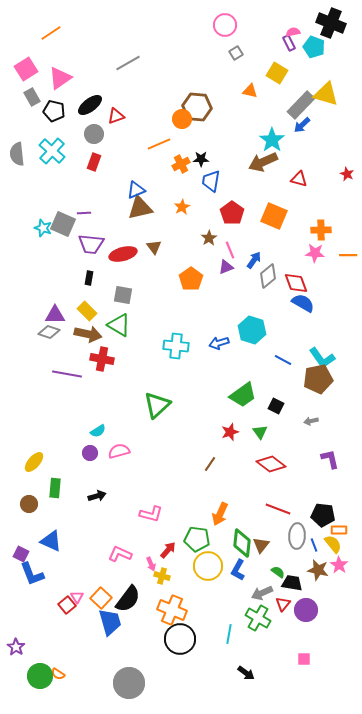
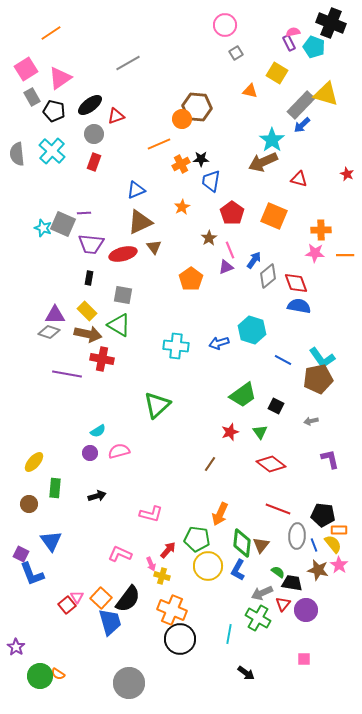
brown triangle at (140, 208): moved 14 px down; rotated 12 degrees counterclockwise
orange line at (348, 255): moved 3 px left
blue semicircle at (303, 303): moved 4 px left, 3 px down; rotated 20 degrees counterclockwise
blue triangle at (51, 541): rotated 30 degrees clockwise
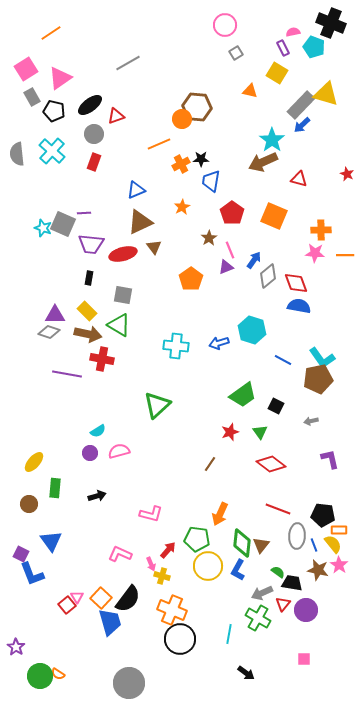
purple rectangle at (289, 43): moved 6 px left, 5 px down
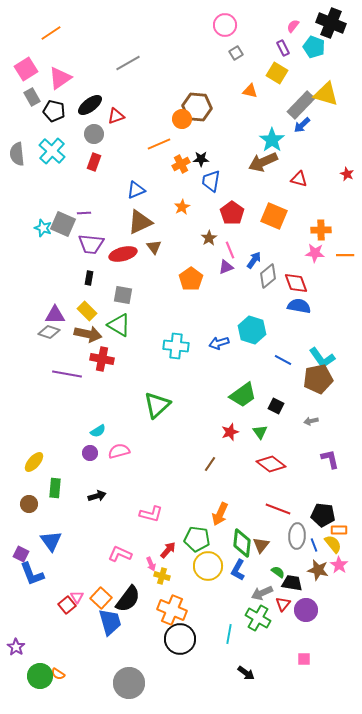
pink semicircle at (293, 32): moved 6 px up; rotated 40 degrees counterclockwise
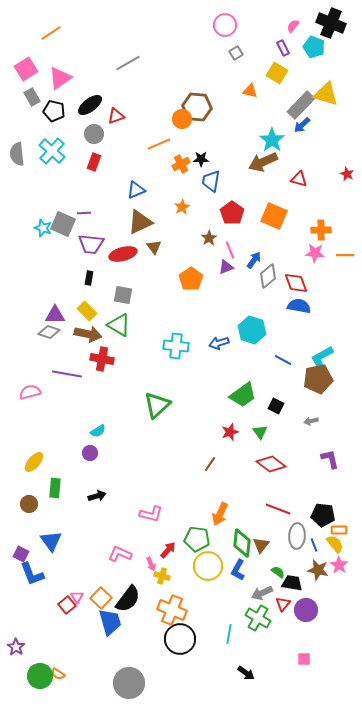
cyan L-shape at (322, 358): rotated 96 degrees clockwise
pink semicircle at (119, 451): moved 89 px left, 59 px up
yellow semicircle at (333, 544): moved 2 px right
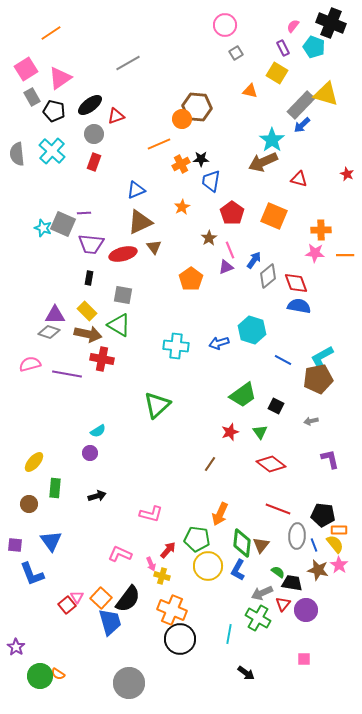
pink semicircle at (30, 392): moved 28 px up
purple square at (21, 554): moved 6 px left, 9 px up; rotated 21 degrees counterclockwise
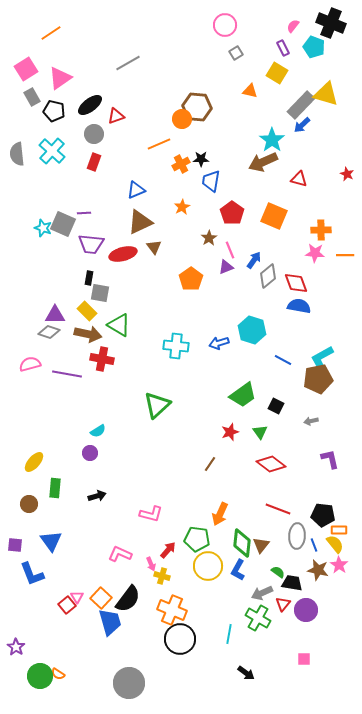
gray square at (123, 295): moved 23 px left, 2 px up
